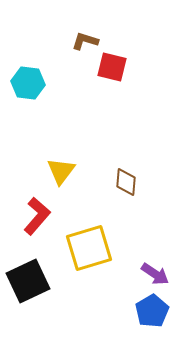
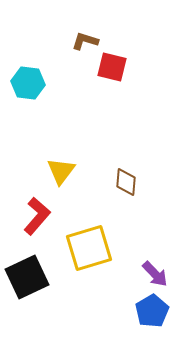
purple arrow: rotated 12 degrees clockwise
black square: moved 1 px left, 4 px up
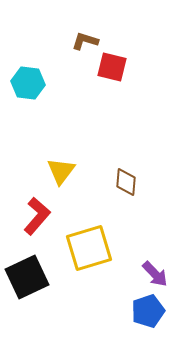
blue pentagon: moved 4 px left; rotated 12 degrees clockwise
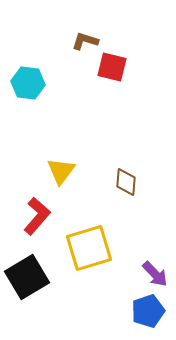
black square: rotated 6 degrees counterclockwise
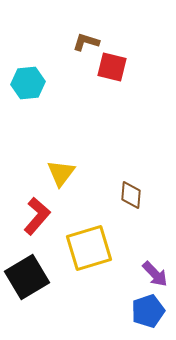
brown L-shape: moved 1 px right, 1 px down
cyan hexagon: rotated 12 degrees counterclockwise
yellow triangle: moved 2 px down
brown diamond: moved 5 px right, 13 px down
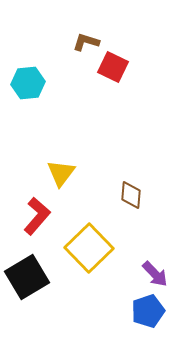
red square: moved 1 px right; rotated 12 degrees clockwise
yellow square: rotated 27 degrees counterclockwise
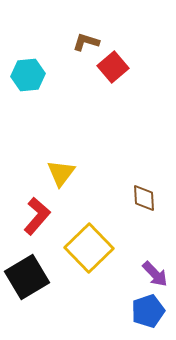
red square: rotated 24 degrees clockwise
cyan hexagon: moved 8 px up
brown diamond: moved 13 px right, 3 px down; rotated 8 degrees counterclockwise
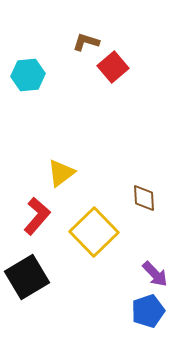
yellow triangle: rotated 16 degrees clockwise
yellow square: moved 5 px right, 16 px up
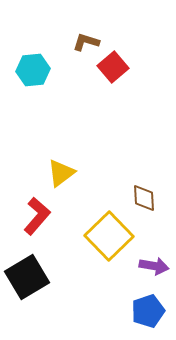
cyan hexagon: moved 5 px right, 5 px up
yellow square: moved 15 px right, 4 px down
purple arrow: moved 1 px left, 8 px up; rotated 36 degrees counterclockwise
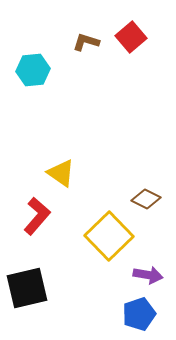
red square: moved 18 px right, 30 px up
yellow triangle: rotated 48 degrees counterclockwise
brown diamond: moved 2 px right, 1 px down; rotated 60 degrees counterclockwise
purple arrow: moved 6 px left, 9 px down
black square: moved 11 px down; rotated 18 degrees clockwise
blue pentagon: moved 9 px left, 3 px down
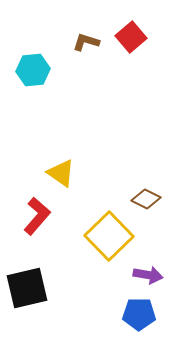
blue pentagon: rotated 20 degrees clockwise
